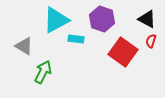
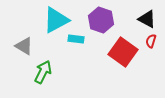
purple hexagon: moved 1 px left, 1 px down
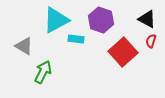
red square: rotated 12 degrees clockwise
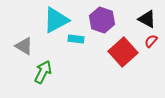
purple hexagon: moved 1 px right
red semicircle: rotated 24 degrees clockwise
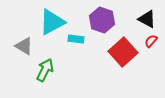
cyan triangle: moved 4 px left, 2 px down
green arrow: moved 2 px right, 2 px up
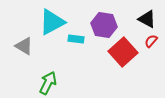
purple hexagon: moved 2 px right, 5 px down; rotated 10 degrees counterclockwise
green arrow: moved 3 px right, 13 px down
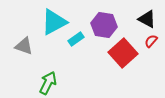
cyan triangle: moved 2 px right
cyan rectangle: rotated 42 degrees counterclockwise
gray triangle: rotated 12 degrees counterclockwise
red square: moved 1 px down
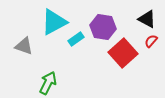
purple hexagon: moved 1 px left, 2 px down
